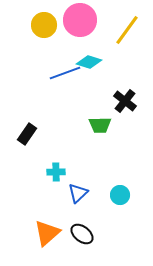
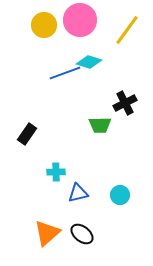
black cross: moved 2 px down; rotated 25 degrees clockwise
blue triangle: rotated 30 degrees clockwise
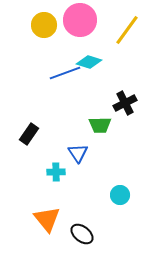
black rectangle: moved 2 px right
blue triangle: moved 40 px up; rotated 50 degrees counterclockwise
orange triangle: moved 14 px up; rotated 28 degrees counterclockwise
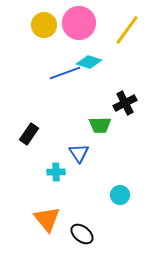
pink circle: moved 1 px left, 3 px down
blue triangle: moved 1 px right
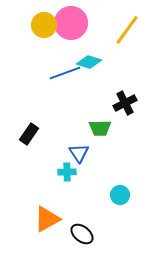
pink circle: moved 8 px left
green trapezoid: moved 3 px down
cyan cross: moved 11 px right
orange triangle: rotated 40 degrees clockwise
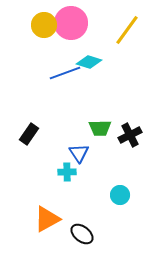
black cross: moved 5 px right, 32 px down
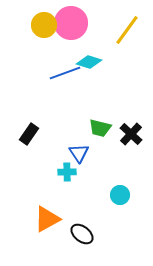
green trapezoid: rotated 15 degrees clockwise
black cross: moved 1 px right, 1 px up; rotated 20 degrees counterclockwise
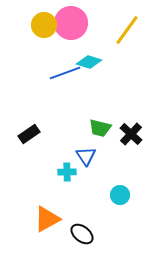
black rectangle: rotated 20 degrees clockwise
blue triangle: moved 7 px right, 3 px down
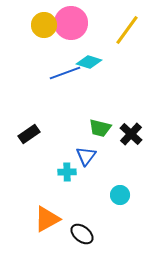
blue triangle: rotated 10 degrees clockwise
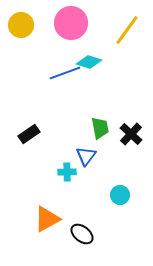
yellow circle: moved 23 px left
green trapezoid: rotated 115 degrees counterclockwise
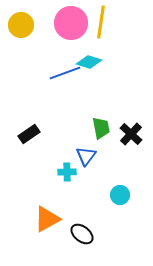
yellow line: moved 26 px left, 8 px up; rotated 28 degrees counterclockwise
green trapezoid: moved 1 px right
